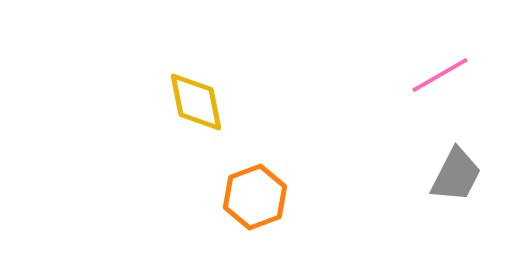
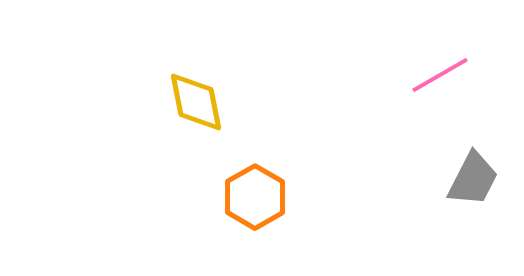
gray trapezoid: moved 17 px right, 4 px down
orange hexagon: rotated 10 degrees counterclockwise
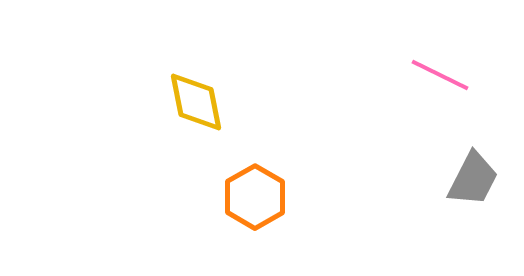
pink line: rotated 56 degrees clockwise
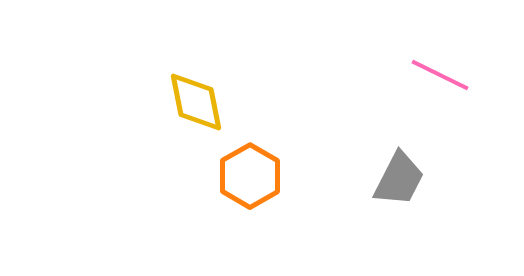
gray trapezoid: moved 74 px left
orange hexagon: moved 5 px left, 21 px up
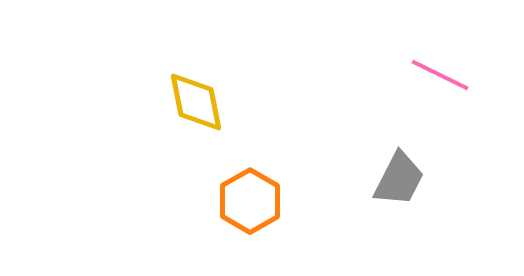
orange hexagon: moved 25 px down
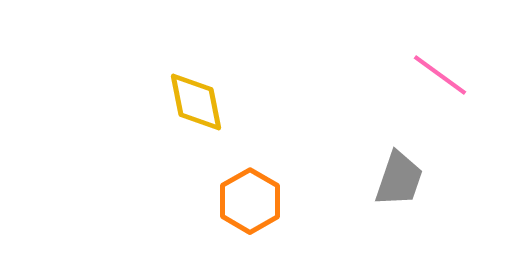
pink line: rotated 10 degrees clockwise
gray trapezoid: rotated 8 degrees counterclockwise
